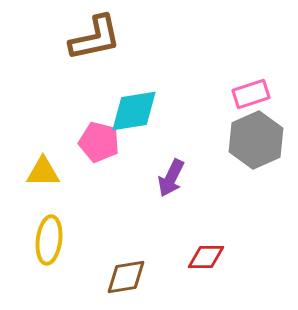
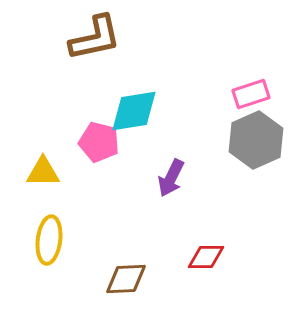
brown diamond: moved 2 px down; rotated 6 degrees clockwise
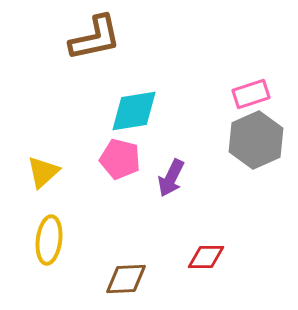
pink pentagon: moved 21 px right, 17 px down
yellow triangle: rotated 42 degrees counterclockwise
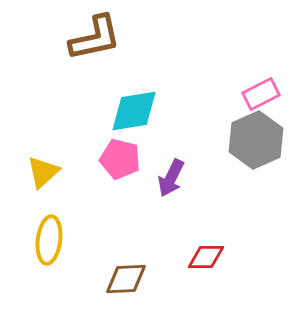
pink rectangle: moved 10 px right; rotated 9 degrees counterclockwise
